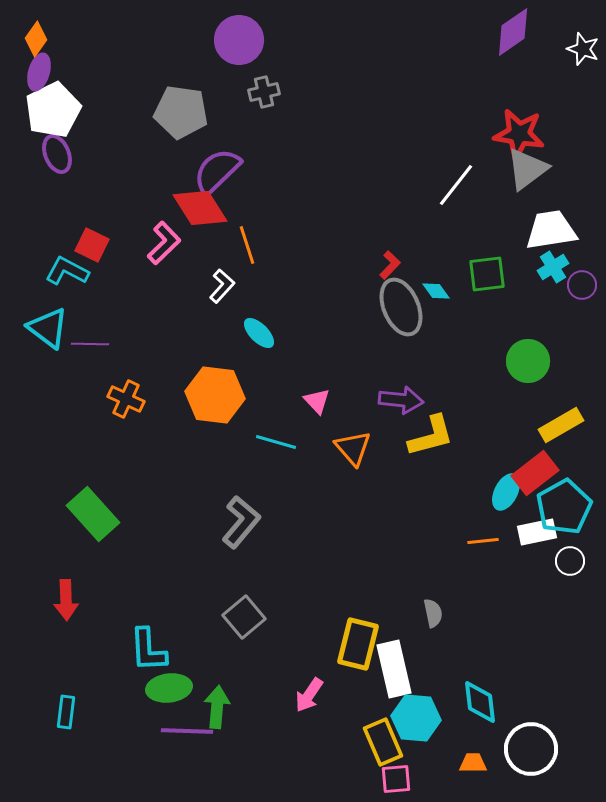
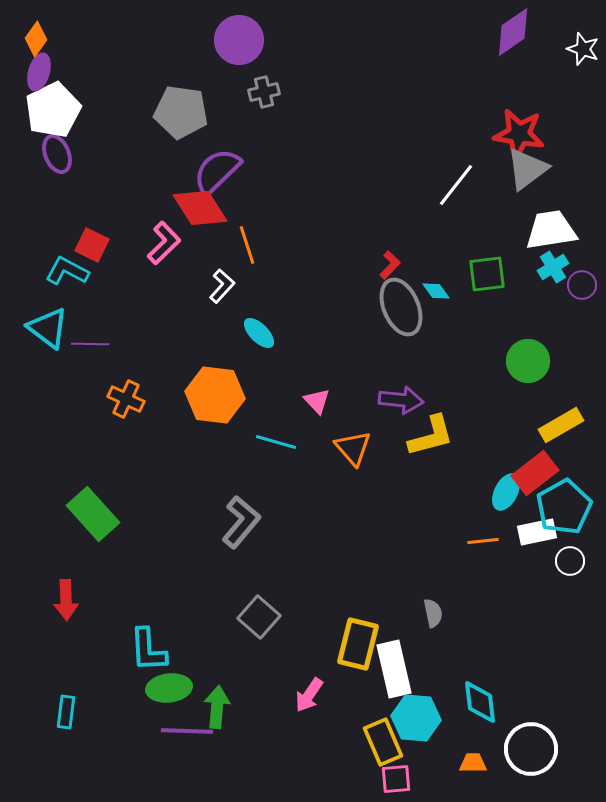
gray square at (244, 617): moved 15 px right; rotated 9 degrees counterclockwise
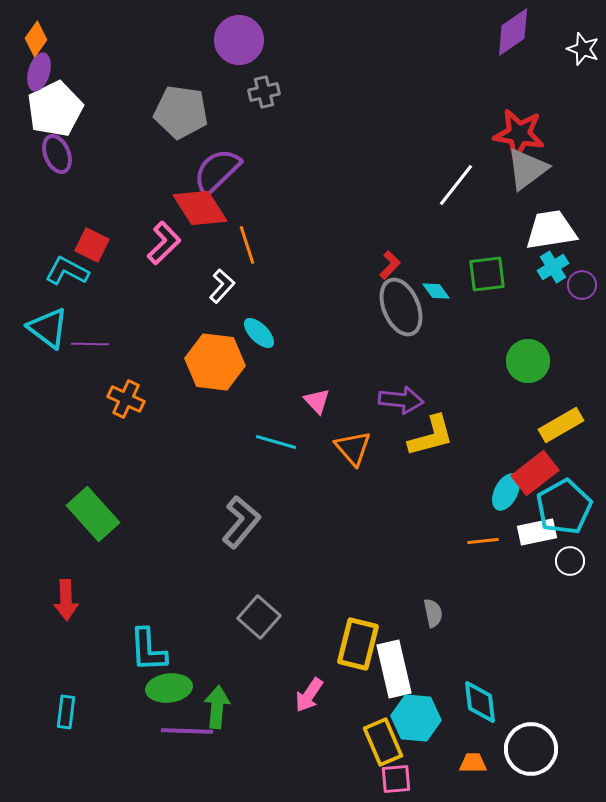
white pentagon at (53, 110): moved 2 px right, 1 px up
orange hexagon at (215, 395): moved 33 px up
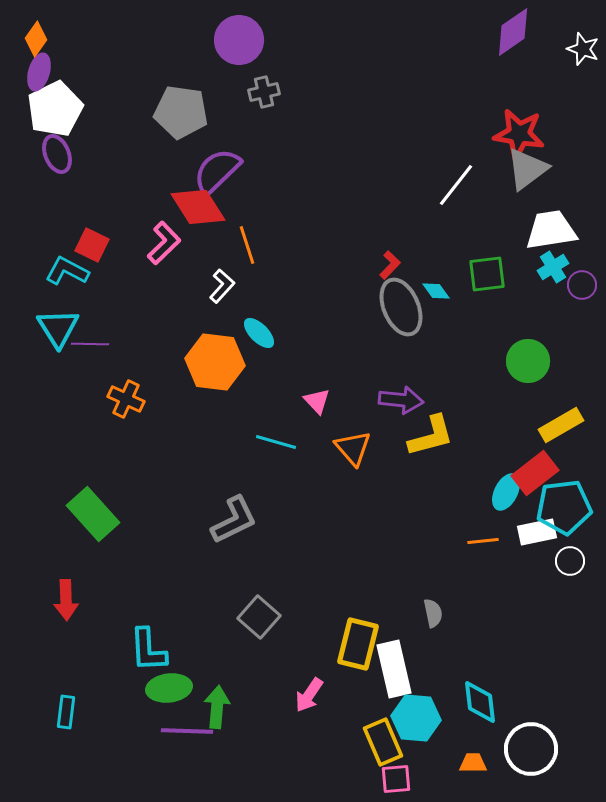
red diamond at (200, 208): moved 2 px left, 1 px up
cyan triangle at (48, 328): moved 10 px right; rotated 21 degrees clockwise
cyan pentagon at (564, 507): rotated 22 degrees clockwise
gray L-shape at (241, 522): moved 7 px left, 2 px up; rotated 24 degrees clockwise
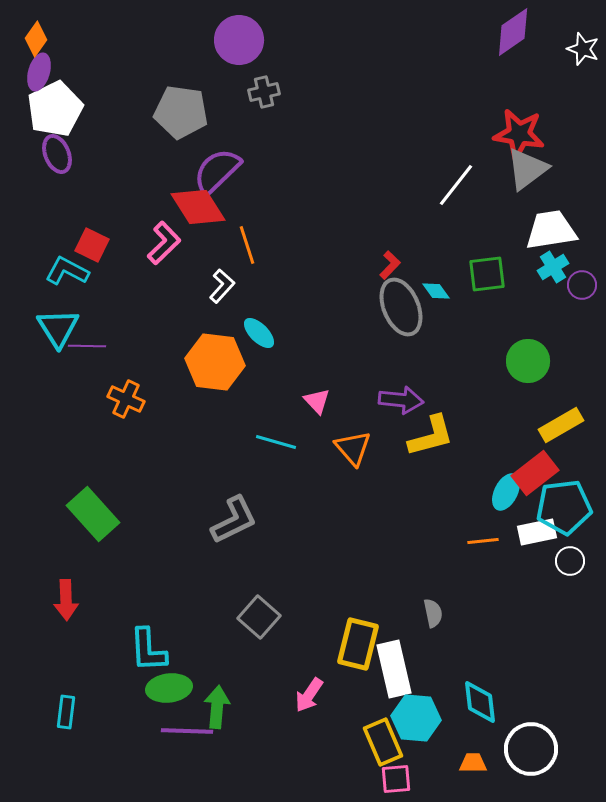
purple line at (90, 344): moved 3 px left, 2 px down
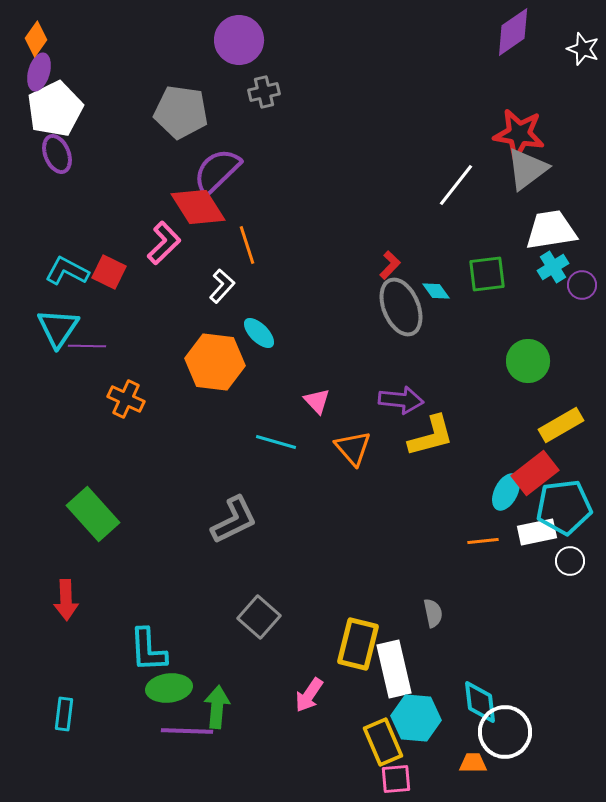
red square at (92, 245): moved 17 px right, 27 px down
cyan triangle at (58, 328): rotated 6 degrees clockwise
cyan rectangle at (66, 712): moved 2 px left, 2 px down
white circle at (531, 749): moved 26 px left, 17 px up
